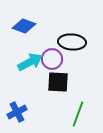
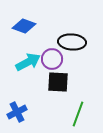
cyan arrow: moved 2 px left
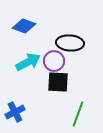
black ellipse: moved 2 px left, 1 px down
purple circle: moved 2 px right, 2 px down
blue cross: moved 2 px left
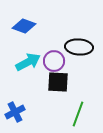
black ellipse: moved 9 px right, 4 px down
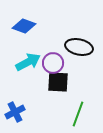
black ellipse: rotated 8 degrees clockwise
purple circle: moved 1 px left, 2 px down
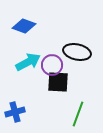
black ellipse: moved 2 px left, 5 px down
purple circle: moved 1 px left, 2 px down
blue cross: rotated 12 degrees clockwise
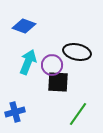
cyan arrow: rotated 40 degrees counterclockwise
green line: rotated 15 degrees clockwise
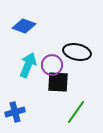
cyan arrow: moved 3 px down
green line: moved 2 px left, 2 px up
